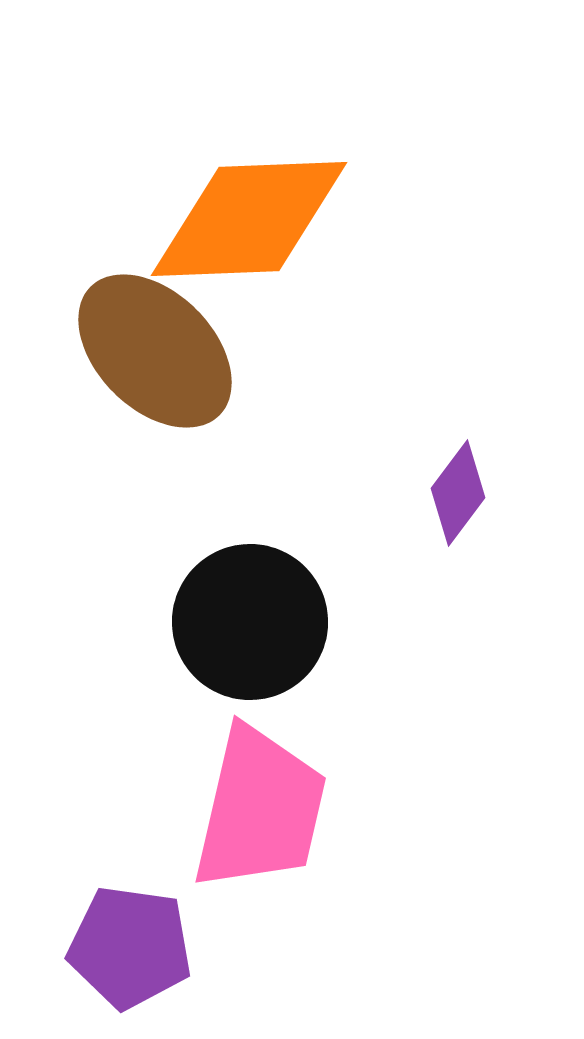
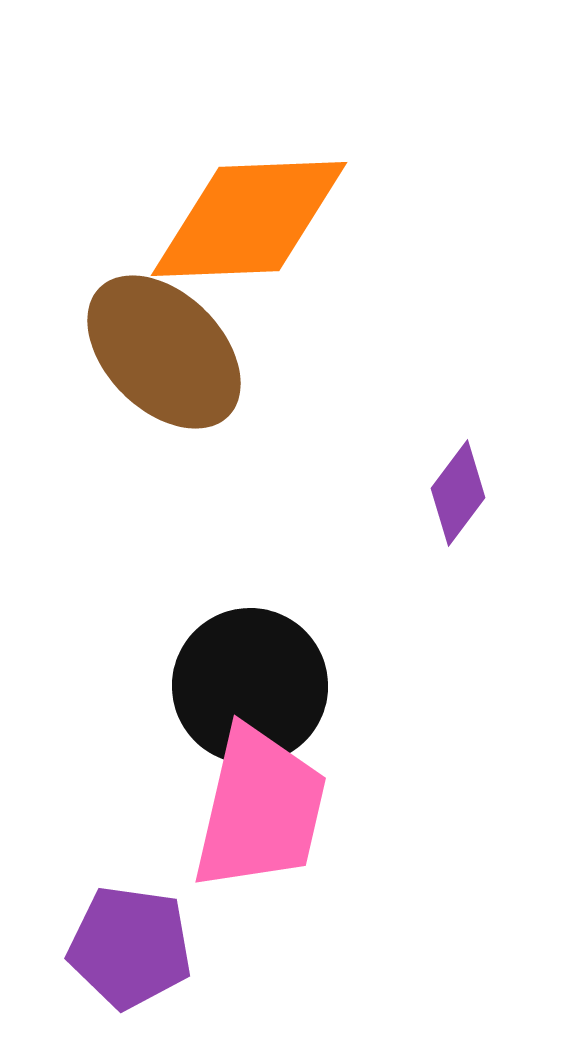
brown ellipse: moved 9 px right, 1 px down
black circle: moved 64 px down
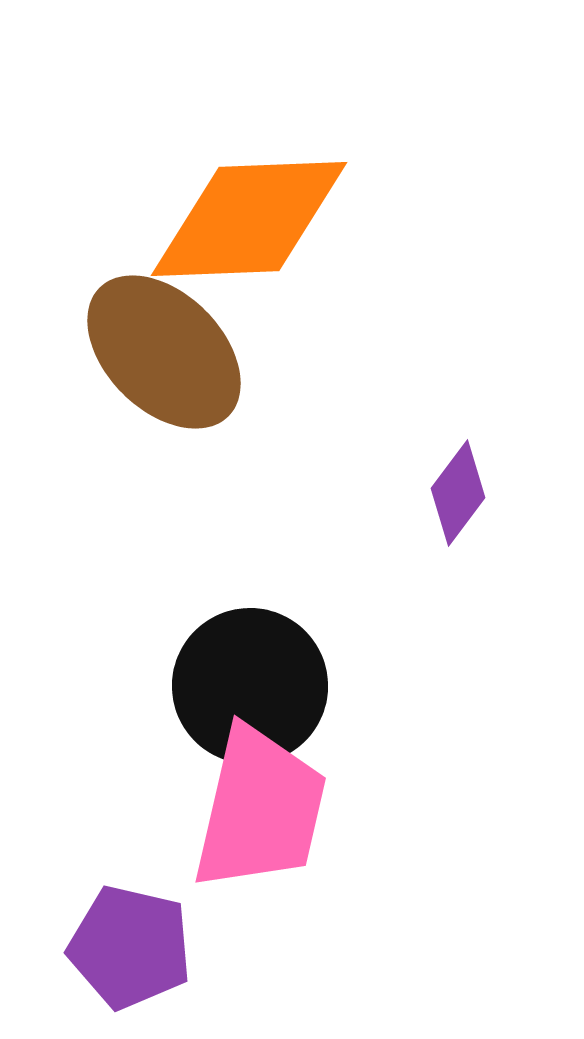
purple pentagon: rotated 5 degrees clockwise
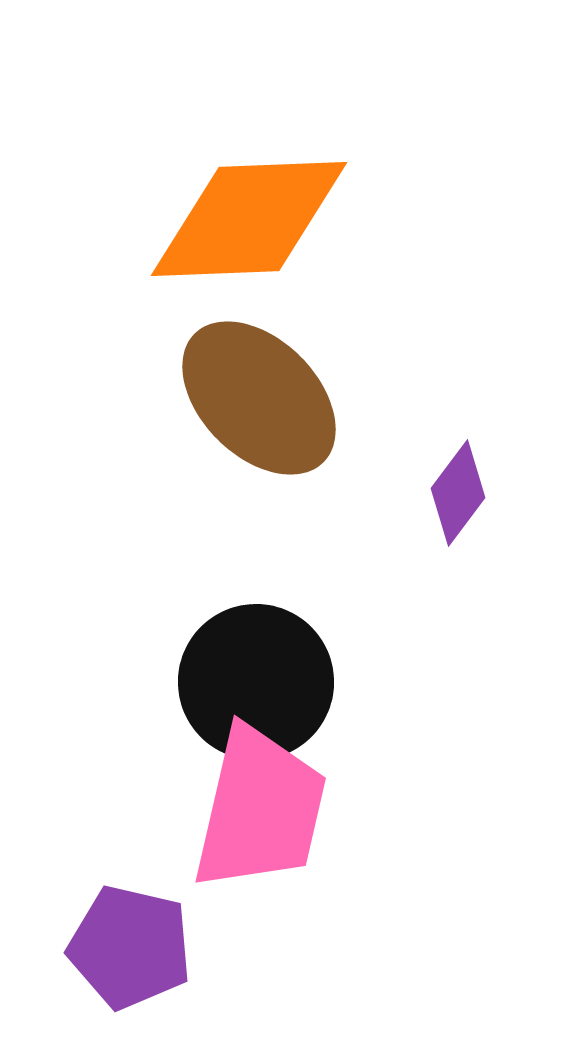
brown ellipse: moved 95 px right, 46 px down
black circle: moved 6 px right, 4 px up
